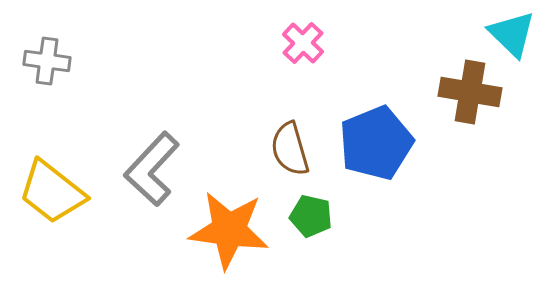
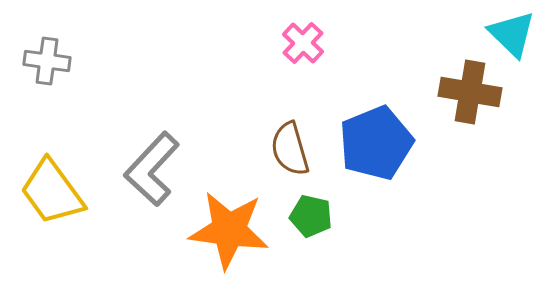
yellow trapezoid: rotated 16 degrees clockwise
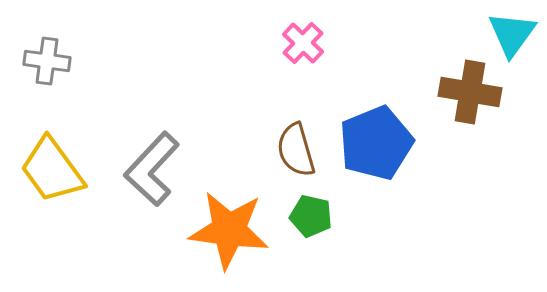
cyan triangle: rotated 22 degrees clockwise
brown semicircle: moved 6 px right, 1 px down
yellow trapezoid: moved 22 px up
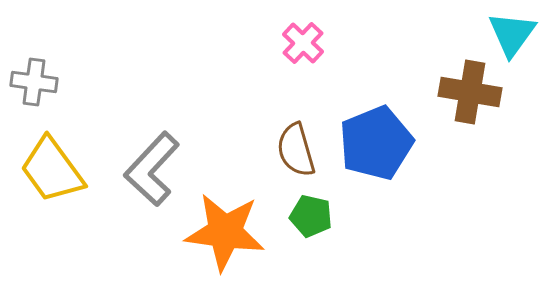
gray cross: moved 13 px left, 21 px down
orange star: moved 4 px left, 2 px down
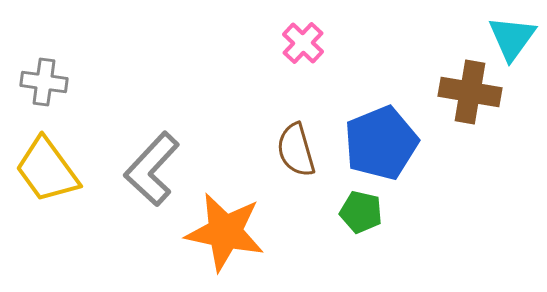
cyan triangle: moved 4 px down
gray cross: moved 10 px right
blue pentagon: moved 5 px right
yellow trapezoid: moved 5 px left
green pentagon: moved 50 px right, 4 px up
orange star: rotated 4 degrees clockwise
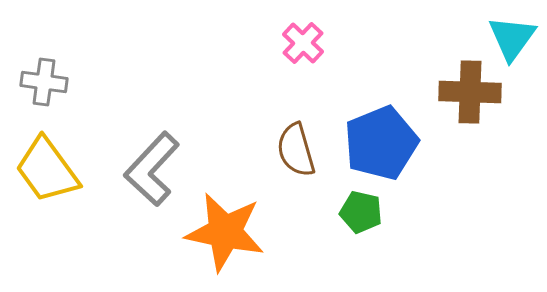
brown cross: rotated 8 degrees counterclockwise
